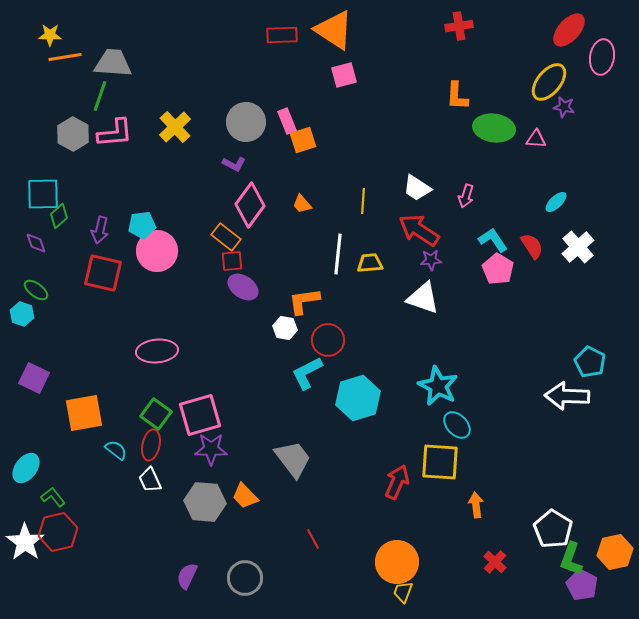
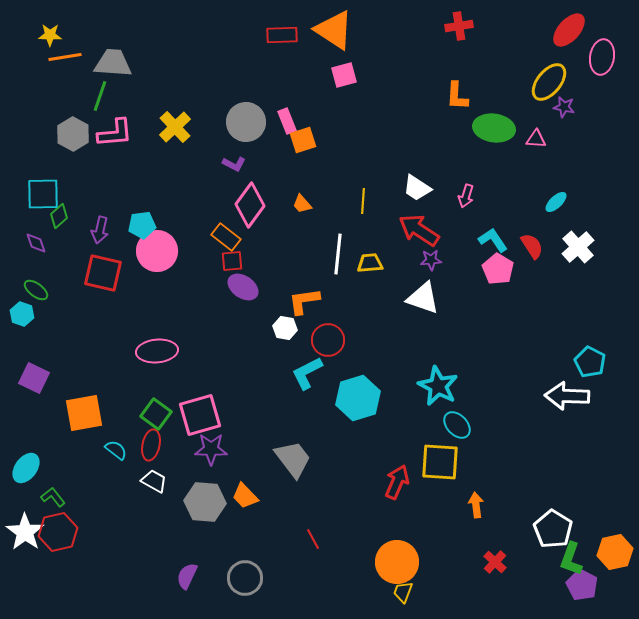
white trapezoid at (150, 480): moved 4 px right, 1 px down; rotated 144 degrees clockwise
white star at (25, 542): moved 10 px up
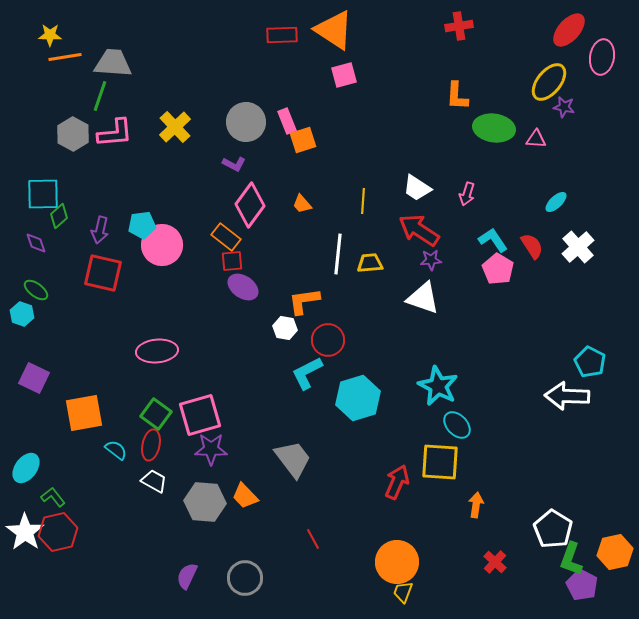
pink arrow at (466, 196): moved 1 px right, 2 px up
pink circle at (157, 251): moved 5 px right, 6 px up
orange arrow at (476, 505): rotated 15 degrees clockwise
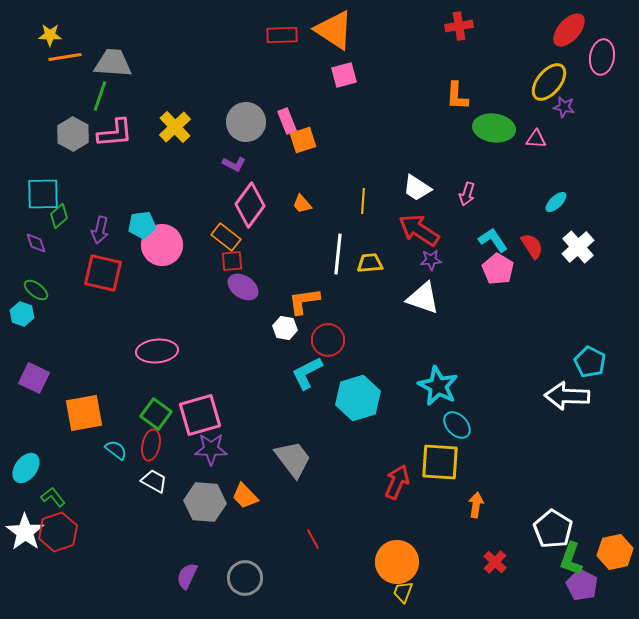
red hexagon at (58, 532): rotated 6 degrees counterclockwise
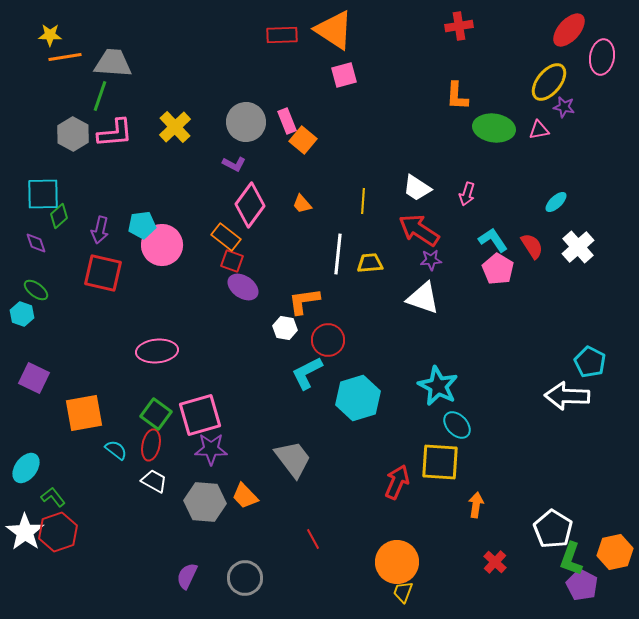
pink triangle at (536, 139): moved 3 px right, 9 px up; rotated 15 degrees counterclockwise
orange square at (303, 140): rotated 32 degrees counterclockwise
red square at (232, 261): rotated 25 degrees clockwise
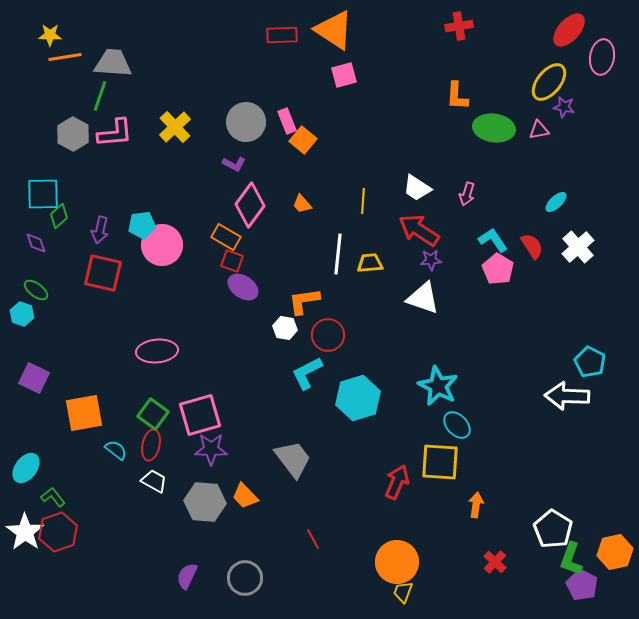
orange rectangle at (226, 237): rotated 8 degrees counterclockwise
red circle at (328, 340): moved 5 px up
green square at (156, 414): moved 3 px left
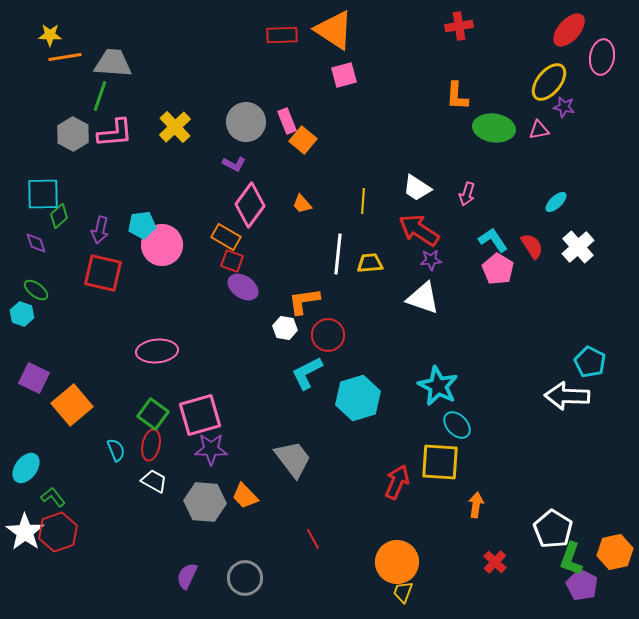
orange square at (84, 413): moved 12 px left, 8 px up; rotated 30 degrees counterclockwise
cyan semicircle at (116, 450): rotated 30 degrees clockwise
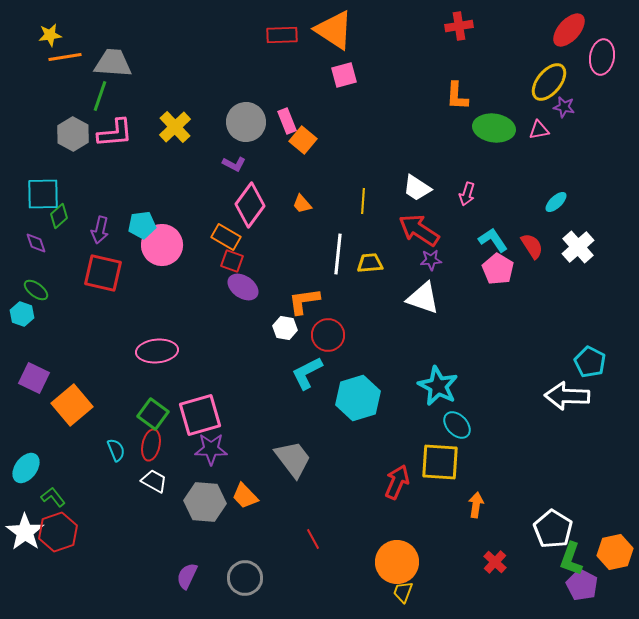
yellow star at (50, 35): rotated 10 degrees counterclockwise
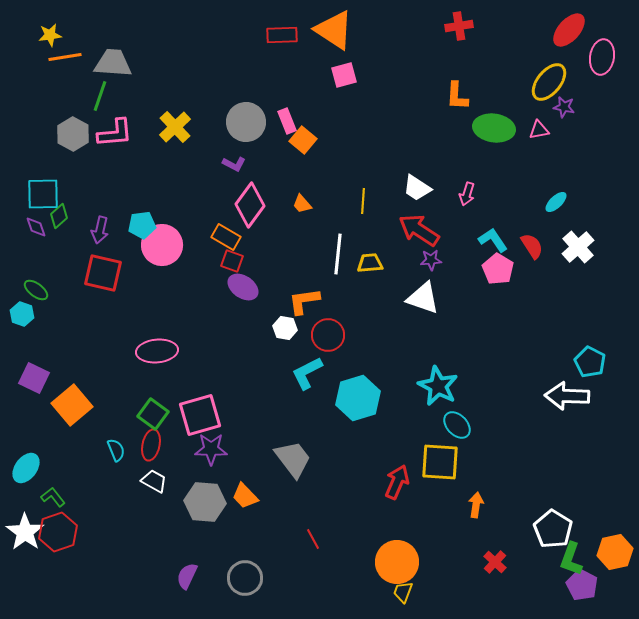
purple diamond at (36, 243): moved 16 px up
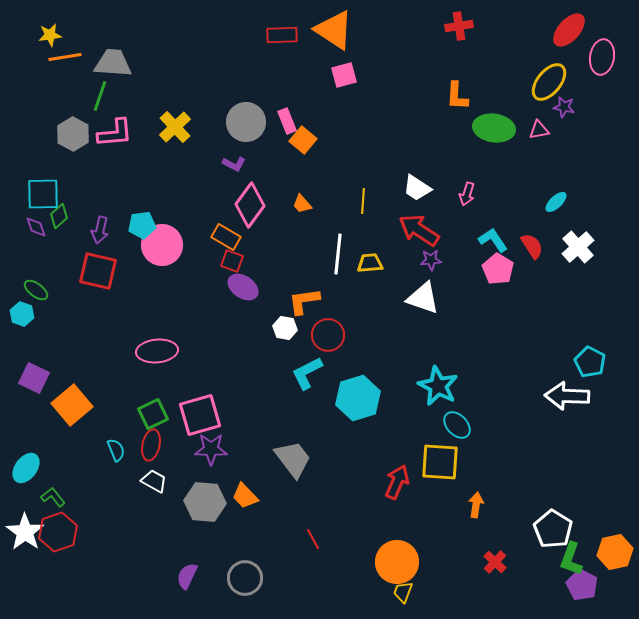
red square at (103, 273): moved 5 px left, 2 px up
green square at (153, 414): rotated 28 degrees clockwise
